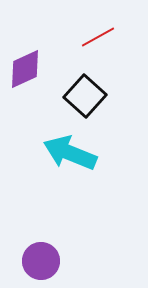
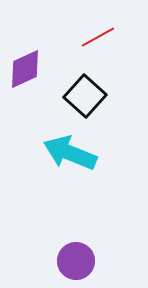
purple circle: moved 35 px right
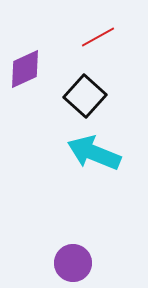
cyan arrow: moved 24 px right
purple circle: moved 3 px left, 2 px down
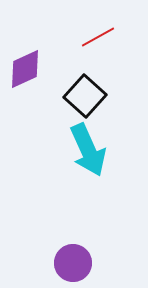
cyan arrow: moved 6 px left, 3 px up; rotated 136 degrees counterclockwise
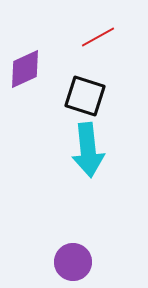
black square: rotated 24 degrees counterclockwise
cyan arrow: rotated 18 degrees clockwise
purple circle: moved 1 px up
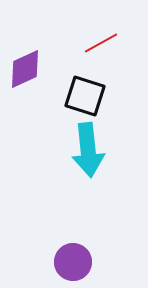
red line: moved 3 px right, 6 px down
